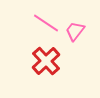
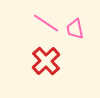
pink trapezoid: moved 2 px up; rotated 50 degrees counterclockwise
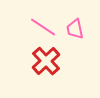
pink line: moved 3 px left, 4 px down
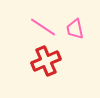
red cross: rotated 20 degrees clockwise
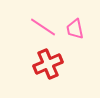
red cross: moved 2 px right, 3 px down
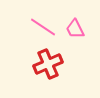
pink trapezoid: rotated 15 degrees counterclockwise
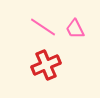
red cross: moved 2 px left, 1 px down
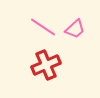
pink trapezoid: rotated 105 degrees counterclockwise
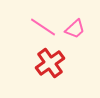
red cross: moved 4 px right, 2 px up; rotated 12 degrees counterclockwise
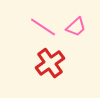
pink trapezoid: moved 1 px right, 2 px up
